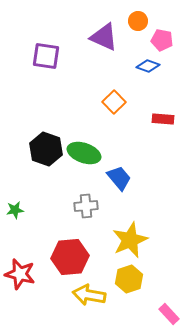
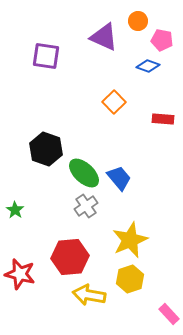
green ellipse: moved 20 px down; rotated 24 degrees clockwise
gray cross: rotated 30 degrees counterclockwise
green star: rotated 30 degrees counterclockwise
yellow hexagon: moved 1 px right
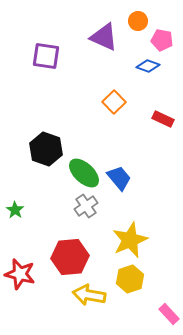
red rectangle: rotated 20 degrees clockwise
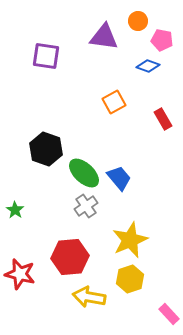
purple triangle: rotated 16 degrees counterclockwise
orange square: rotated 15 degrees clockwise
red rectangle: rotated 35 degrees clockwise
yellow arrow: moved 2 px down
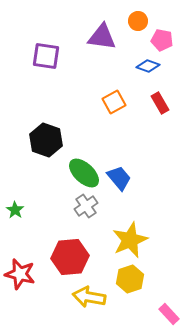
purple triangle: moved 2 px left
red rectangle: moved 3 px left, 16 px up
black hexagon: moved 9 px up
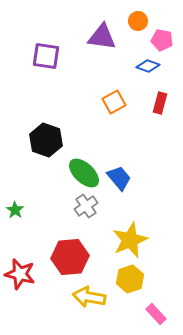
red rectangle: rotated 45 degrees clockwise
pink rectangle: moved 13 px left
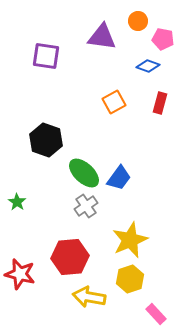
pink pentagon: moved 1 px right, 1 px up
blue trapezoid: rotated 76 degrees clockwise
green star: moved 2 px right, 8 px up
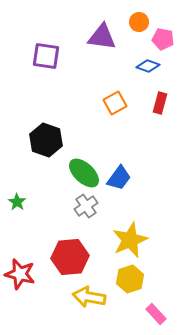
orange circle: moved 1 px right, 1 px down
orange square: moved 1 px right, 1 px down
